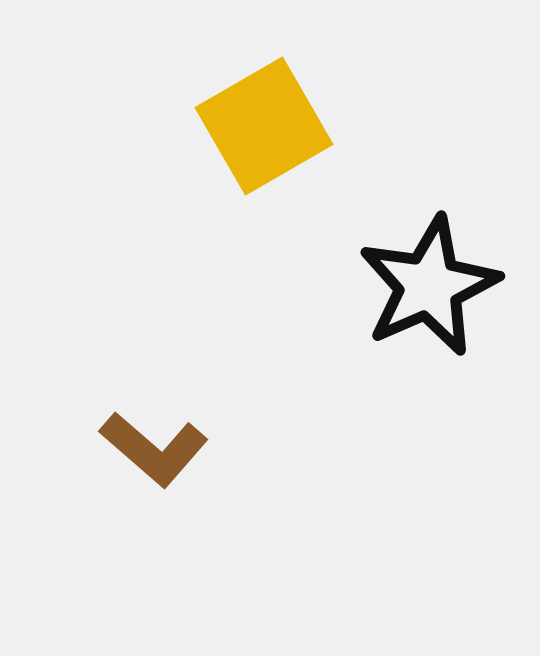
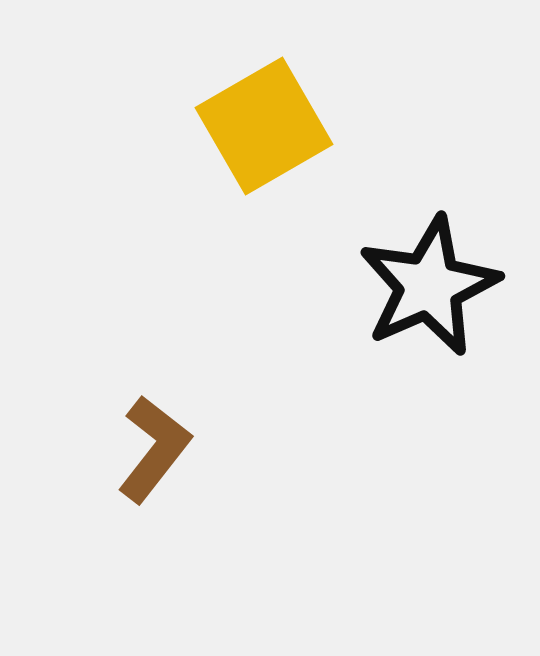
brown L-shape: rotated 93 degrees counterclockwise
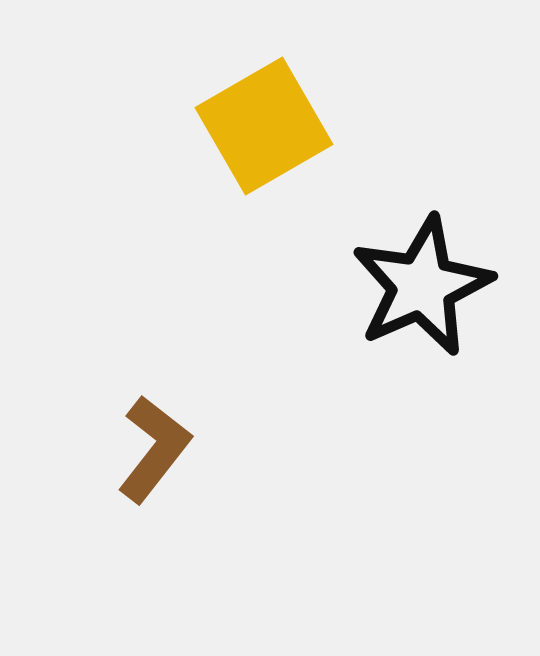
black star: moved 7 px left
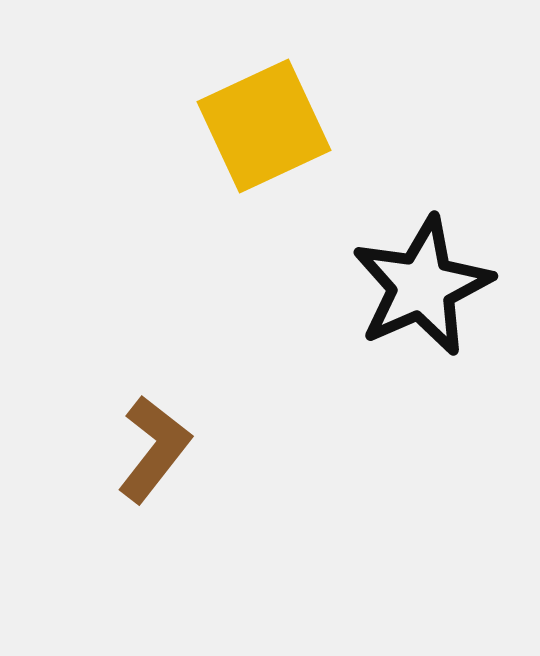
yellow square: rotated 5 degrees clockwise
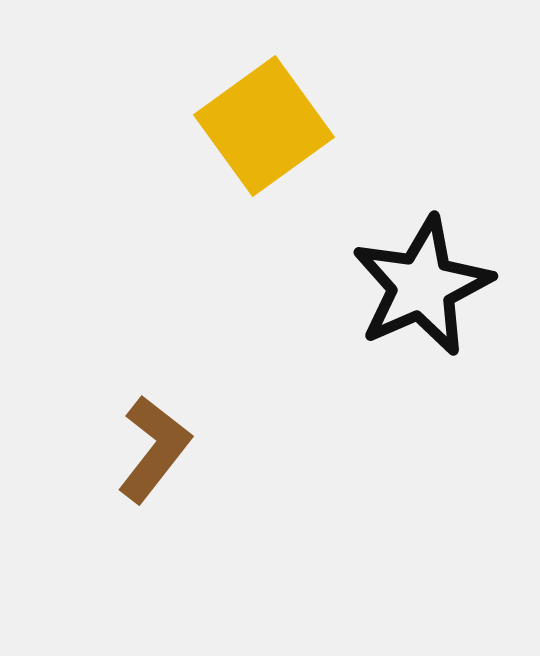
yellow square: rotated 11 degrees counterclockwise
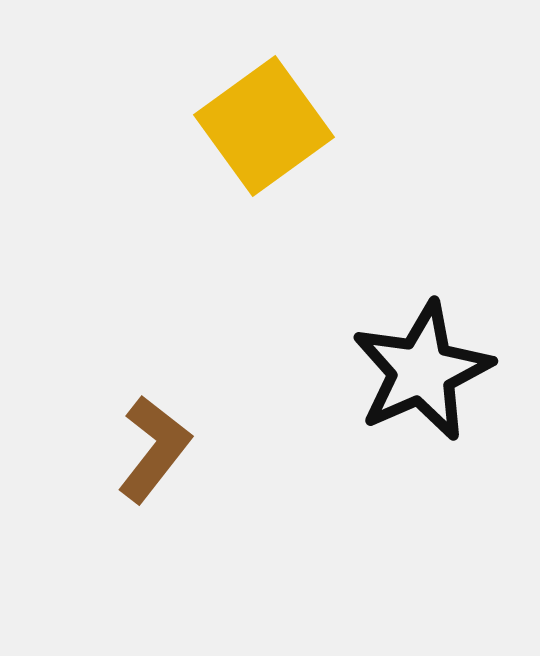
black star: moved 85 px down
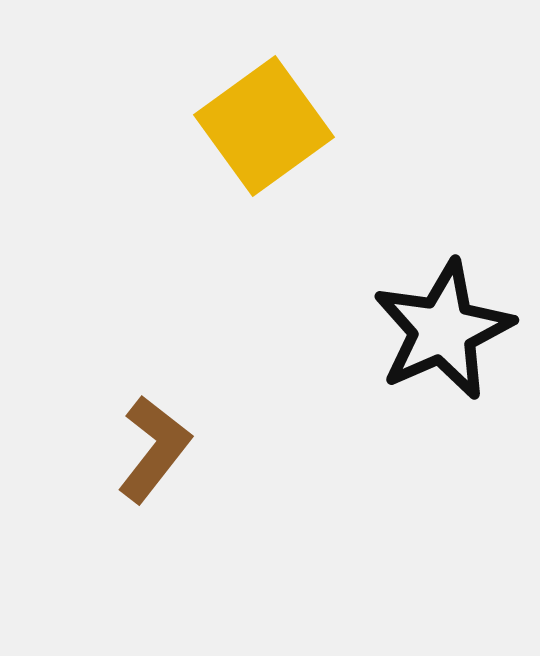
black star: moved 21 px right, 41 px up
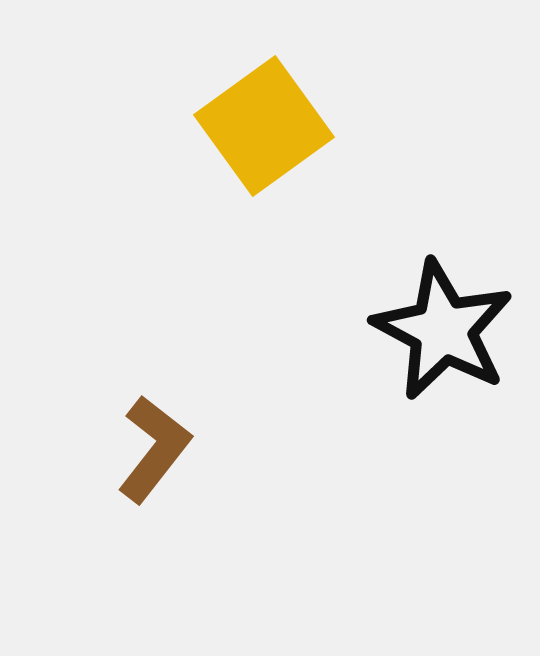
black star: rotated 20 degrees counterclockwise
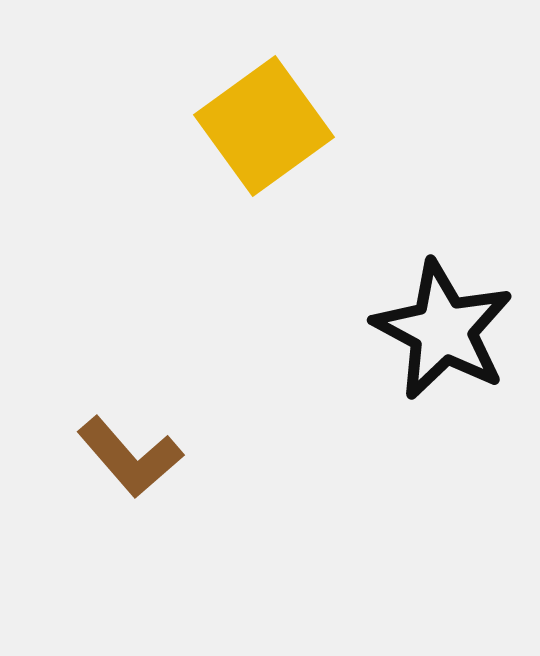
brown L-shape: moved 24 px left, 8 px down; rotated 101 degrees clockwise
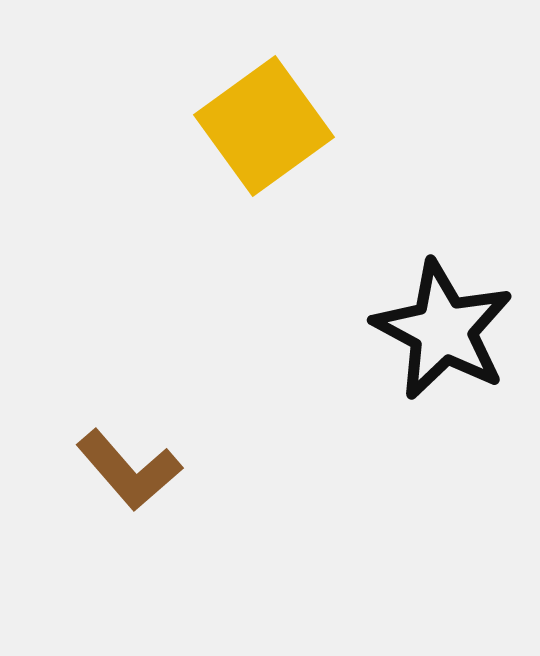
brown L-shape: moved 1 px left, 13 px down
